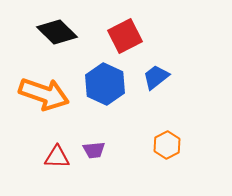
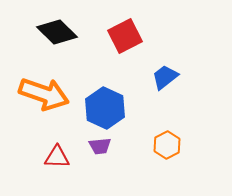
blue trapezoid: moved 9 px right
blue hexagon: moved 24 px down
purple trapezoid: moved 6 px right, 4 px up
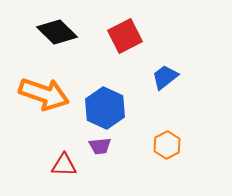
red triangle: moved 7 px right, 8 px down
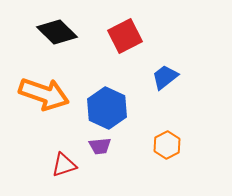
blue hexagon: moved 2 px right
red triangle: rotated 20 degrees counterclockwise
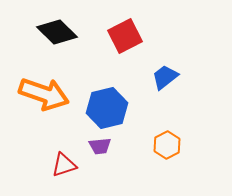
blue hexagon: rotated 21 degrees clockwise
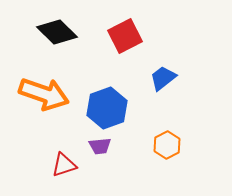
blue trapezoid: moved 2 px left, 1 px down
blue hexagon: rotated 6 degrees counterclockwise
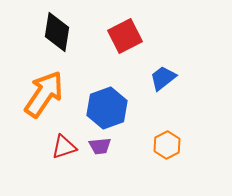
black diamond: rotated 54 degrees clockwise
orange arrow: rotated 75 degrees counterclockwise
red triangle: moved 18 px up
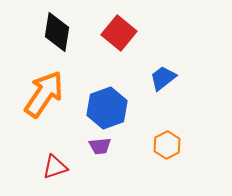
red square: moved 6 px left, 3 px up; rotated 24 degrees counterclockwise
red triangle: moved 9 px left, 20 px down
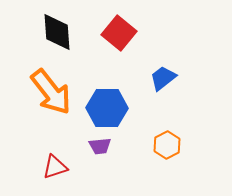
black diamond: rotated 12 degrees counterclockwise
orange arrow: moved 7 px right, 2 px up; rotated 108 degrees clockwise
blue hexagon: rotated 21 degrees clockwise
